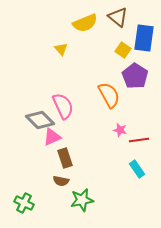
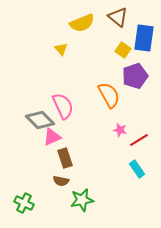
yellow semicircle: moved 3 px left
purple pentagon: rotated 20 degrees clockwise
red line: rotated 24 degrees counterclockwise
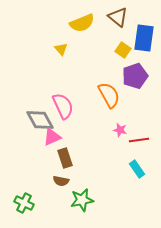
gray diamond: rotated 16 degrees clockwise
red line: rotated 24 degrees clockwise
